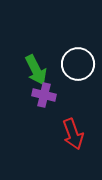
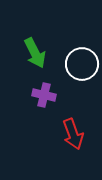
white circle: moved 4 px right
green arrow: moved 1 px left, 17 px up
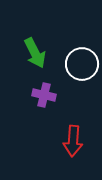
red arrow: moved 7 px down; rotated 24 degrees clockwise
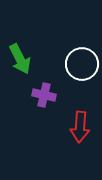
green arrow: moved 15 px left, 6 px down
red arrow: moved 7 px right, 14 px up
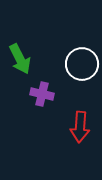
purple cross: moved 2 px left, 1 px up
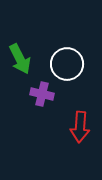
white circle: moved 15 px left
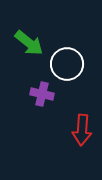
green arrow: moved 9 px right, 16 px up; rotated 24 degrees counterclockwise
red arrow: moved 2 px right, 3 px down
